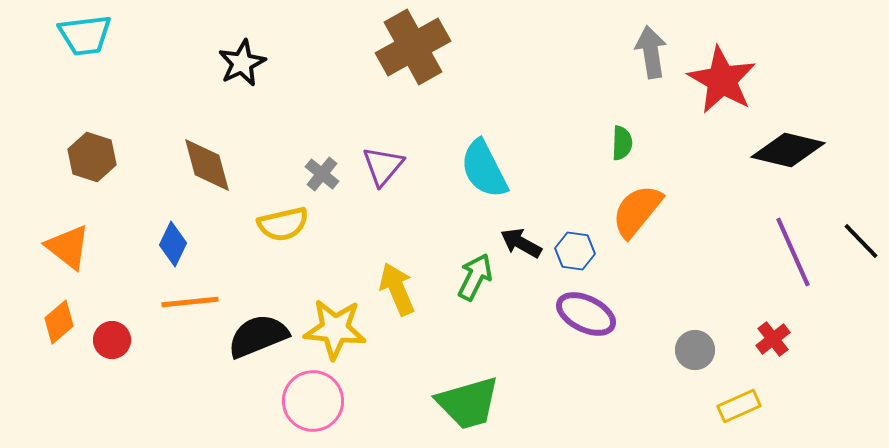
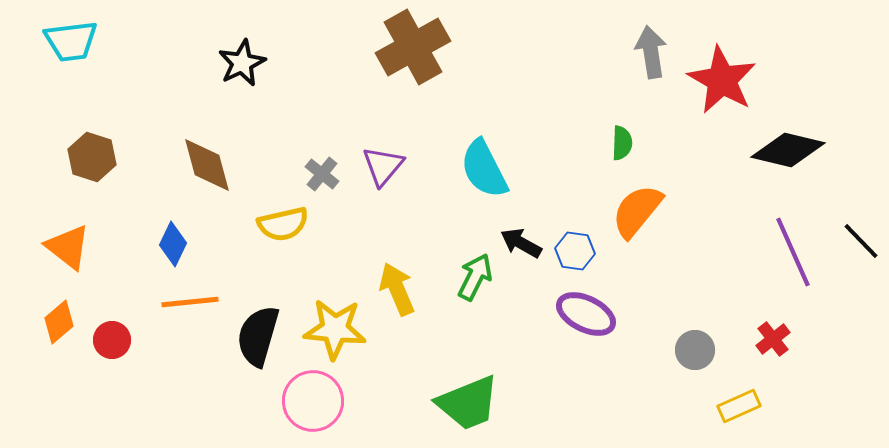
cyan trapezoid: moved 14 px left, 6 px down
black semicircle: rotated 52 degrees counterclockwise
green trapezoid: rotated 6 degrees counterclockwise
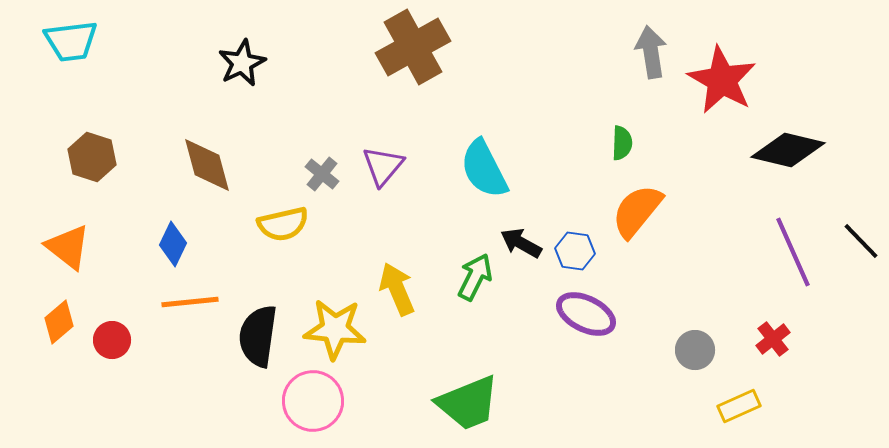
black semicircle: rotated 8 degrees counterclockwise
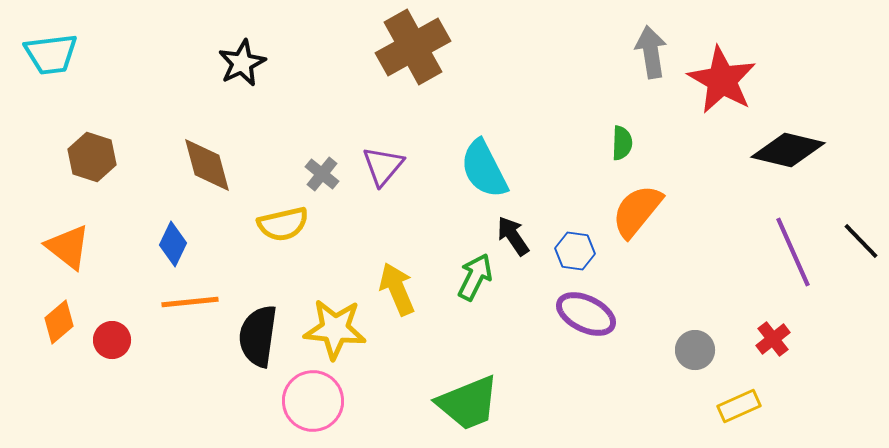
cyan trapezoid: moved 20 px left, 13 px down
black arrow: moved 8 px left, 7 px up; rotated 27 degrees clockwise
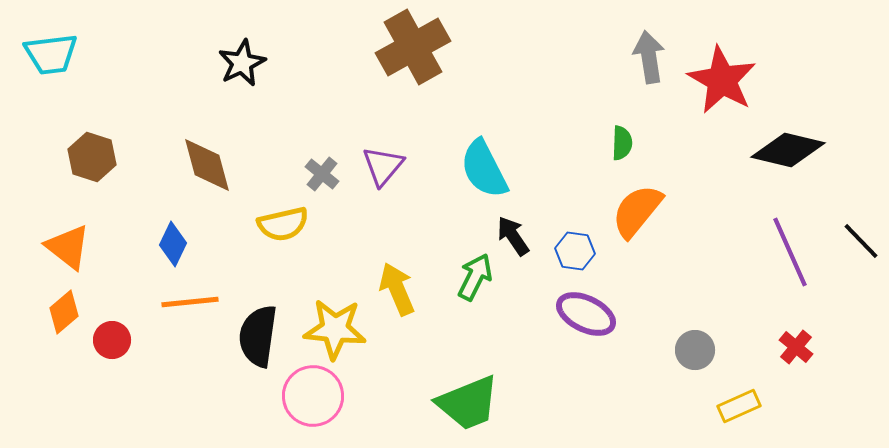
gray arrow: moved 2 px left, 5 px down
purple line: moved 3 px left
orange diamond: moved 5 px right, 10 px up
red cross: moved 23 px right, 8 px down; rotated 12 degrees counterclockwise
pink circle: moved 5 px up
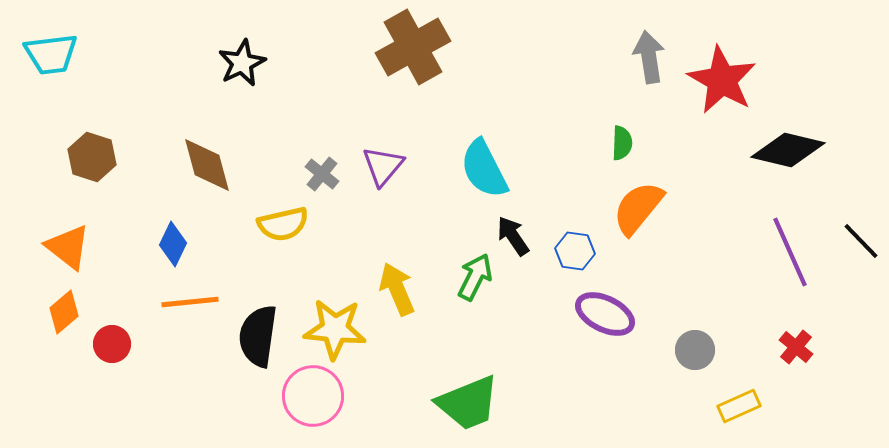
orange semicircle: moved 1 px right, 3 px up
purple ellipse: moved 19 px right
red circle: moved 4 px down
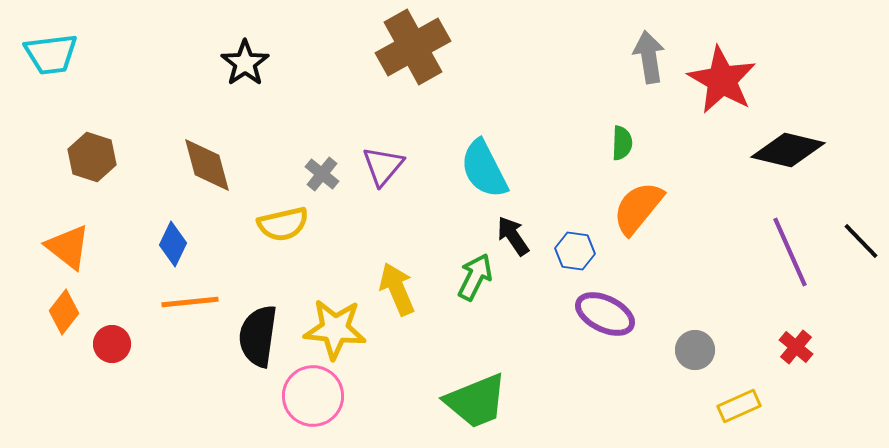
black star: moved 3 px right; rotated 9 degrees counterclockwise
orange diamond: rotated 12 degrees counterclockwise
green trapezoid: moved 8 px right, 2 px up
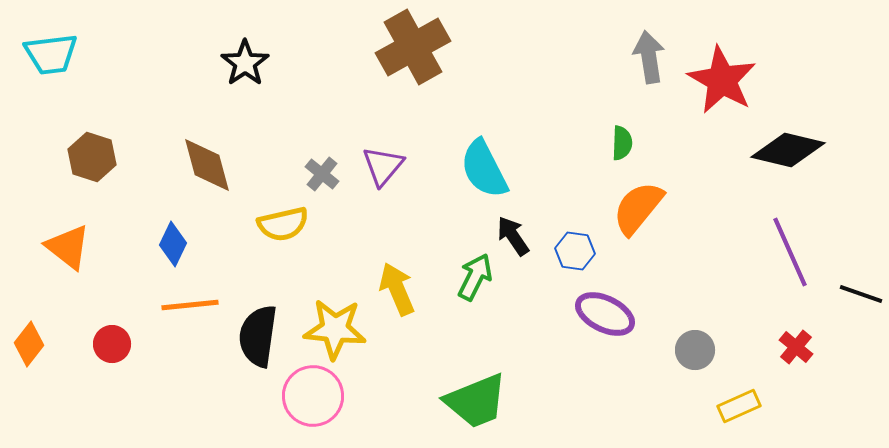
black line: moved 53 px down; rotated 27 degrees counterclockwise
orange line: moved 3 px down
orange diamond: moved 35 px left, 32 px down
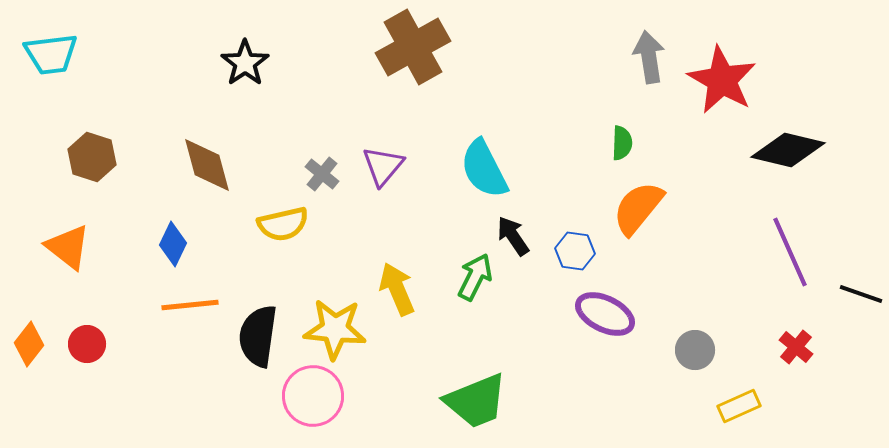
red circle: moved 25 px left
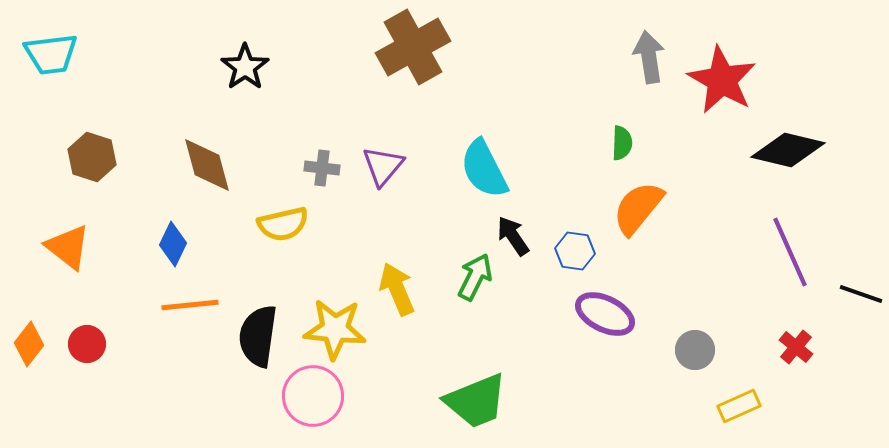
black star: moved 4 px down
gray cross: moved 6 px up; rotated 32 degrees counterclockwise
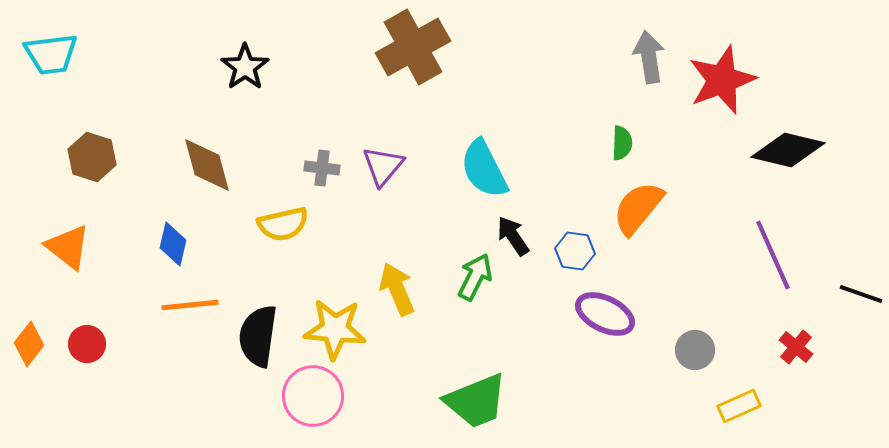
red star: rotated 22 degrees clockwise
blue diamond: rotated 12 degrees counterclockwise
purple line: moved 17 px left, 3 px down
